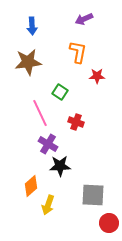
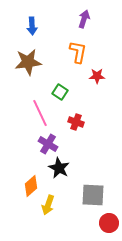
purple arrow: rotated 132 degrees clockwise
black star: moved 1 px left, 2 px down; rotated 30 degrees clockwise
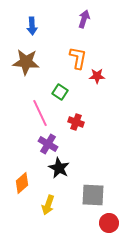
orange L-shape: moved 6 px down
brown star: moved 2 px left; rotated 12 degrees clockwise
orange diamond: moved 9 px left, 3 px up
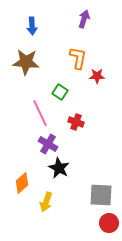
gray square: moved 8 px right
yellow arrow: moved 2 px left, 3 px up
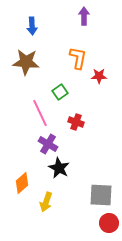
purple arrow: moved 3 px up; rotated 18 degrees counterclockwise
red star: moved 2 px right
green square: rotated 21 degrees clockwise
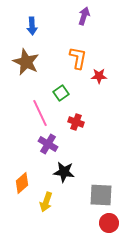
purple arrow: rotated 18 degrees clockwise
brown star: rotated 20 degrees clockwise
green square: moved 1 px right, 1 px down
black star: moved 5 px right, 4 px down; rotated 20 degrees counterclockwise
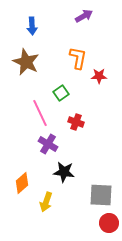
purple arrow: rotated 42 degrees clockwise
